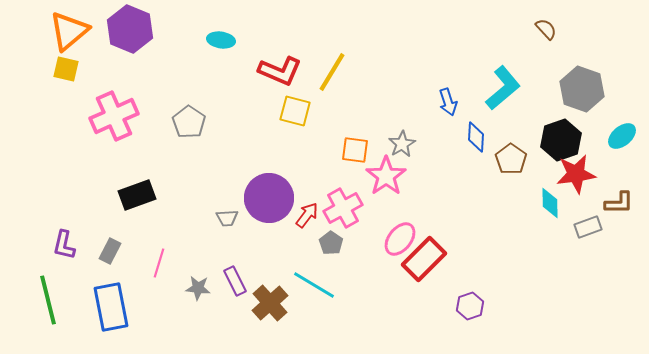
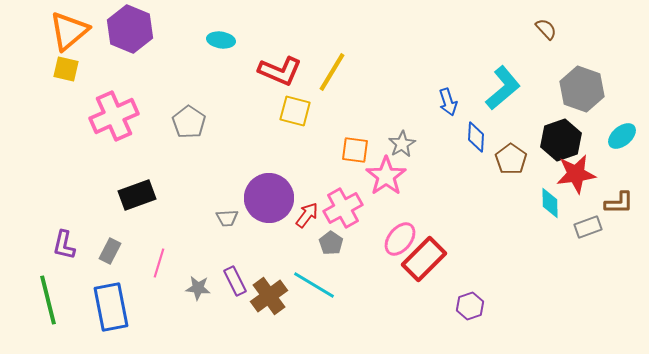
brown cross at (270, 303): moved 1 px left, 7 px up; rotated 6 degrees clockwise
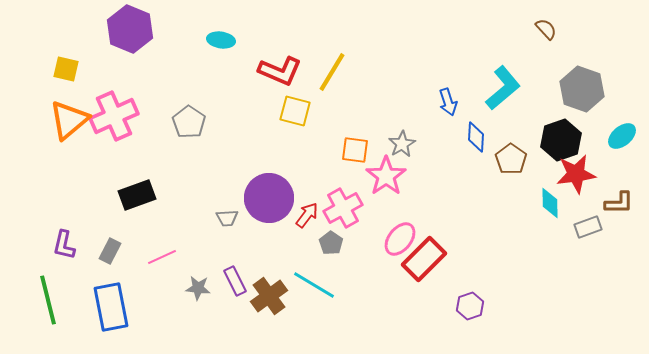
orange triangle at (69, 31): moved 89 px down
pink line at (159, 263): moved 3 px right, 6 px up; rotated 48 degrees clockwise
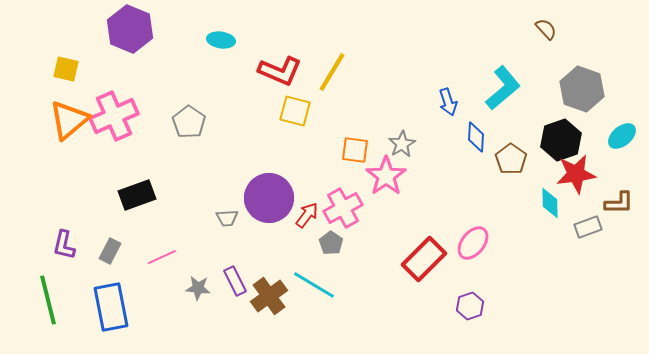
pink ellipse at (400, 239): moved 73 px right, 4 px down
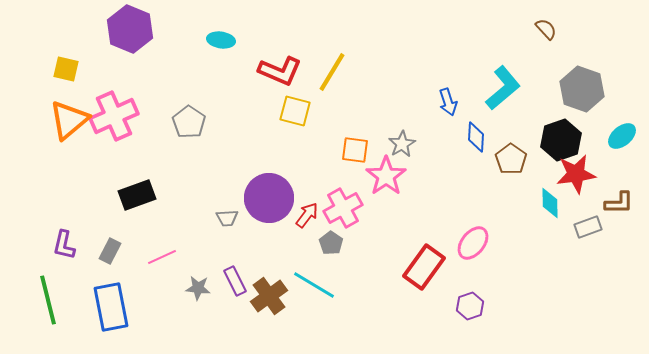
red rectangle at (424, 259): moved 8 px down; rotated 9 degrees counterclockwise
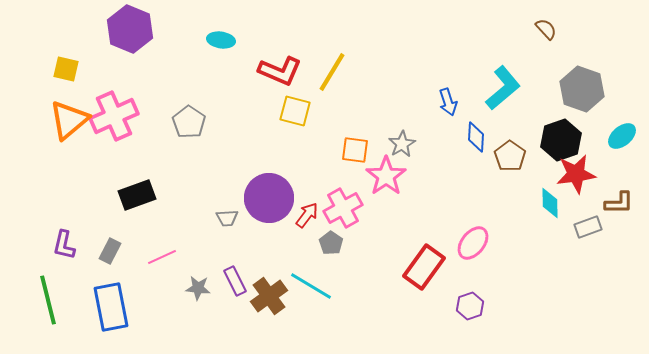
brown pentagon at (511, 159): moved 1 px left, 3 px up
cyan line at (314, 285): moved 3 px left, 1 px down
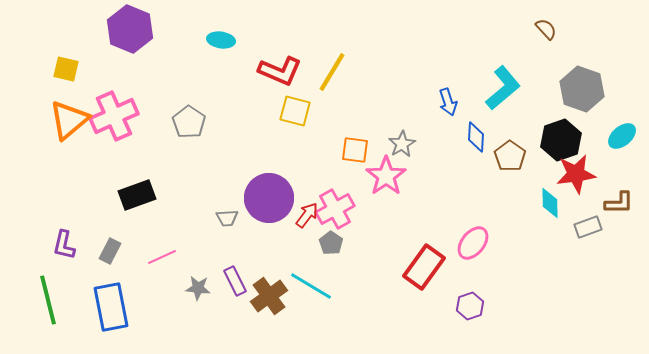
pink cross at (343, 208): moved 8 px left, 1 px down
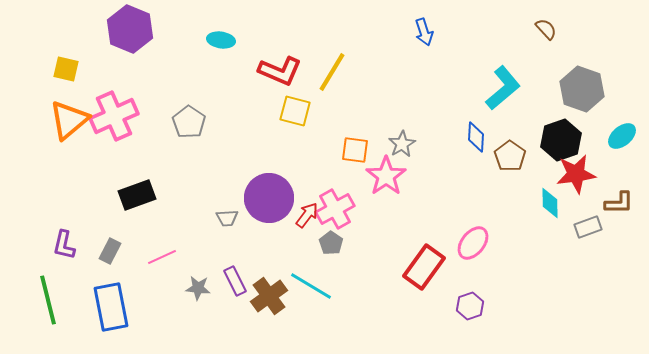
blue arrow at (448, 102): moved 24 px left, 70 px up
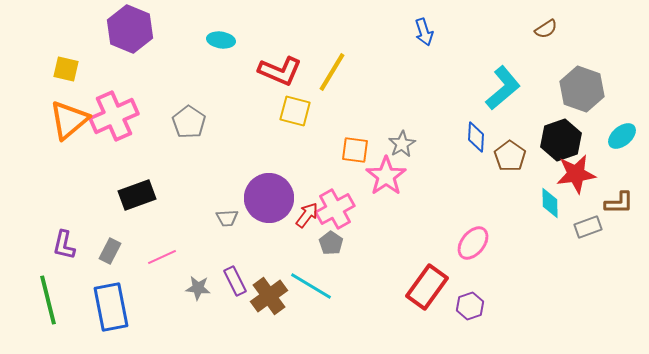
brown semicircle at (546, 29): rotated 100 degrees clockwise
red rectangle at (424, 267): moved 3 px right, 20 px down
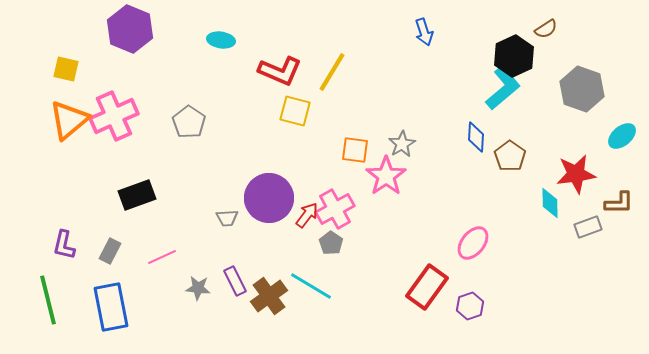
black hexagon at (561, 140): moved 47 px left, 84 px up; rotated 6 degrees counterclockwise
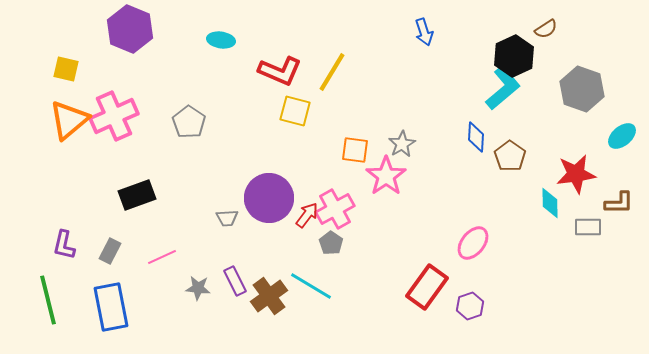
gray rectangle at (588, 227): rotated 20 degrees clockwise
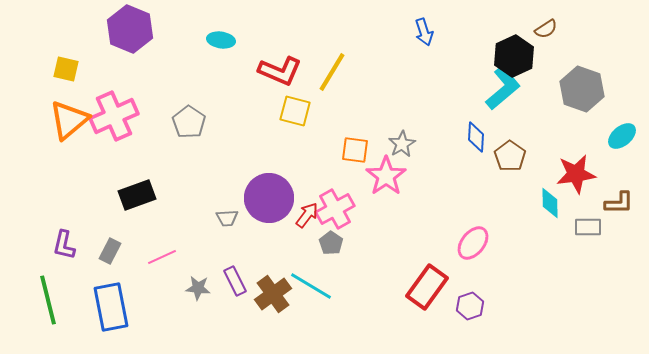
brown cross at (269, 296): moved 4 px right, 2 px up
